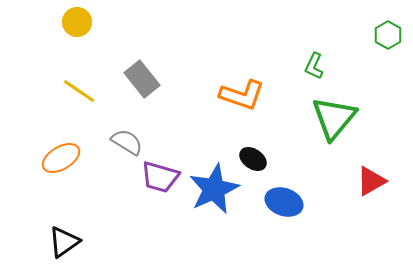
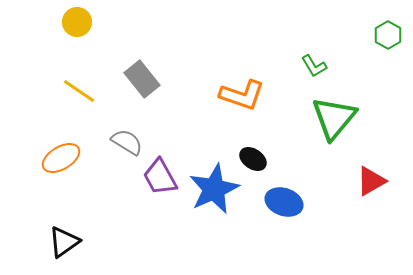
green L-shape: rotated 56 degrees counterclockwise
purple trapezoid: rotated 45 degrees clockwise
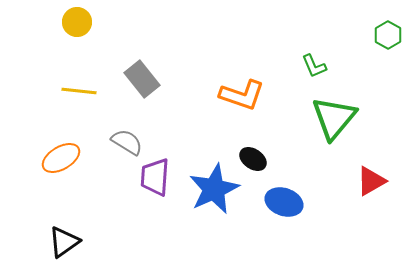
green L-shape: rotated 8 degrees clockwise
yellow line: rotated 28 degrees counterclockwise
purple trapezoid: moved 5 px left; rotated 33 degrees clockwise
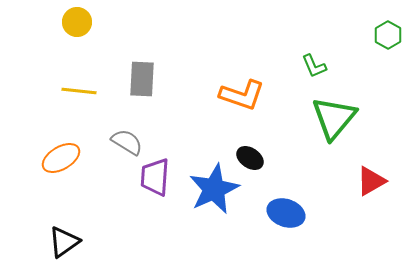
gray rectangle: rotated 42 degrees clockwise
black ellipse: moved 3 px left, 1 px up
blue ellipse: moved 2 px right, 11 px down
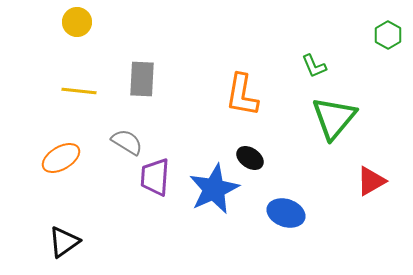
orange L-shape: rotated 81 degrees clockwise
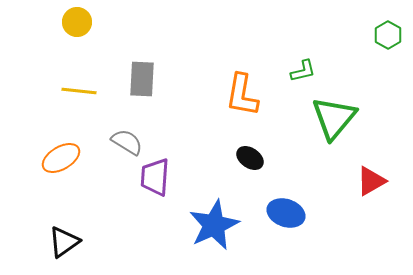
green L-shape: moved 11 px left, 5 px down; rotated 80 degrees counterclockwise
blue star: moved 36 px down
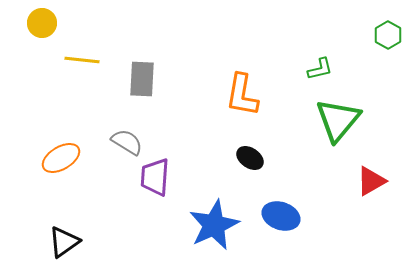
yellow circle: moved 35 px left, 1 px down
green L-shape: moved 17 px right, 2 px up
yellow line: moved 3 px right, 31 px up
green triangle: moved 4 px right, 2 px down
blue ellipse: moved 5 px left, 3 px down
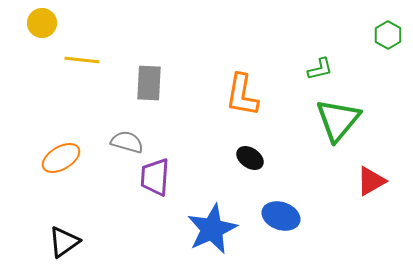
gray rectangle: moved 7 px right, 4 px down
gray semicircle: rotated 16 degrees counterclockwise
blue star: moved 2 px left, 4 px down
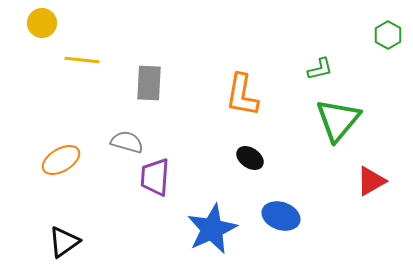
orange ellipse: moved 2 px down
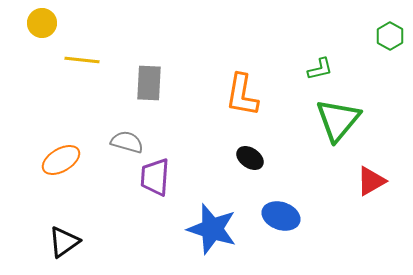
green hexagon: moved 2 px right, 1 px down
blue star: rotated 30 degrees counterclockwise
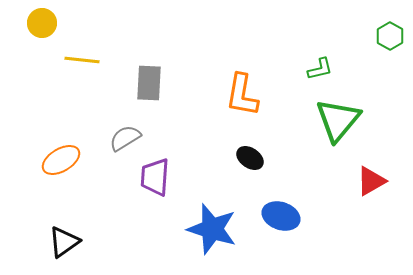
gray semicircle: moved 2 px left, 4 px up; rotated 48 degrees counterclockwise
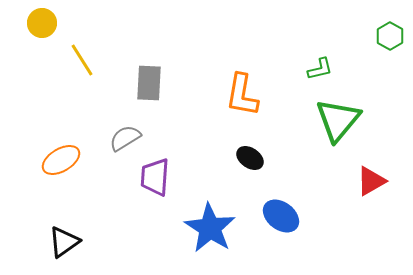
yellow line: rotated 52 degrees clockwise
blue ellipse: rotated 18 degrees clockwise
blue star: moved 2 px left, 1 px up; rotated 15 degrees clockwise
